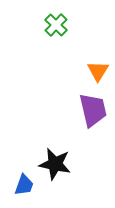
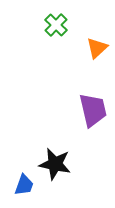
orange triangle: moved 1 px left, 23 px up; rotated 15 degrees clockwise
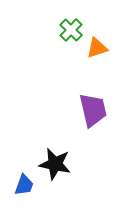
green cross: moved 15 px right, 5 px down
orange triangle: rotated 25 degrees clockwise
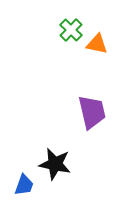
orange triangle: moved 4 px up; rotated 30 degrees clockwise
purple trapezoid: moved 1 px left, 2 px down
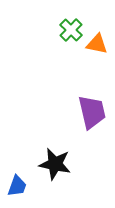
blue trapezoid: moved 7 px left, 1 px down
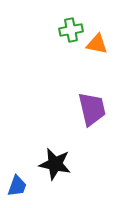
green cross: rotated 35 degrees clockwise
purple trapezoid: moved 3 px up
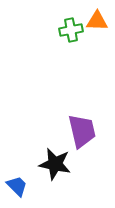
orange triangle: moved 23 px up; rotated 10 degrees counterclockwise
purple trapezoid: moved 10 px left, 22 px down
blue trapezoid: rotated 65 degrees counterclockwise
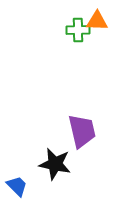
green cross: moved 7 px right; rotated 10 degrees clockwise
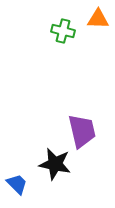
orange triangle: moved 1 px right, 2 px up
green cross: moved 15 px left, 1 px down; rotated 15 degrees clockwise
blue trapezoid: moved 2 px up
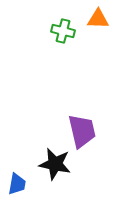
blue trapezoid: rotated 55 degrees clockwise
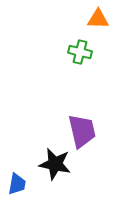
green cross: moved 17 px right, 21 px down
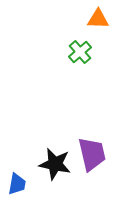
green cross: rotated 35 degrees clockwise
purple trapezoid: moved 10 px right, 23 px down
